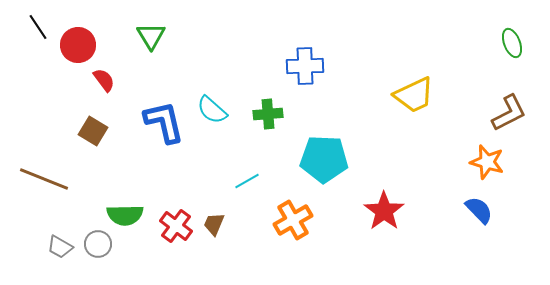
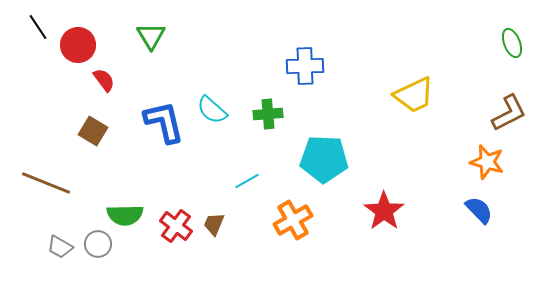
brown line: moved 2 px right, 4 px down
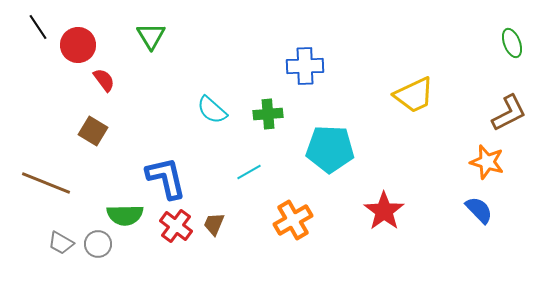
blue L-shape: moved 2 px right, 56 px down
cyan pentagon: moved 6 px right, 10 px up
cyan line: moved 2 px right, 9 px up
gray trapezoid: moved 1 px right, 4 px up
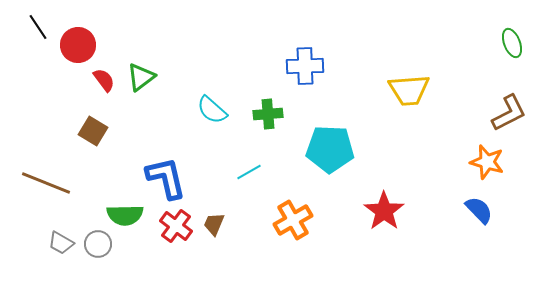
green triangle: moved 10 px left, 41 px down; rotated 24 degrees clockwise
yellow trapezoid: moved 5 px left, 5 px up; rotated 21 degrees clockwise
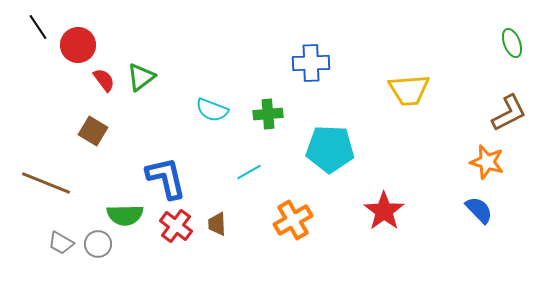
blue cross: moved 6 px right, 3 px up
cyan semicircle: rotated 20 degrees counterclockwise
brown trapezoid: moved 3 px right; rotated 25 degrees counterclockwise
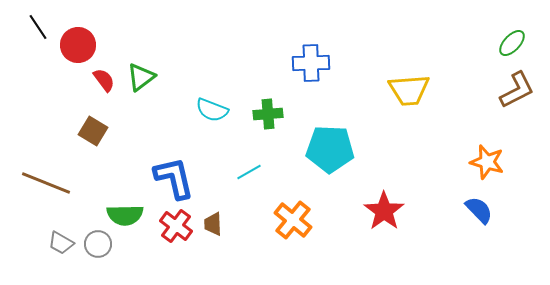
green ellipse: rotated 64 degrees clockwise
brown L-shape: moved 8 px right, 23 px up
blue L-shape: moved 8 px right
orange cross: rotated 21 degrees counterclockwise
brown trapezoid: moved 4 px left
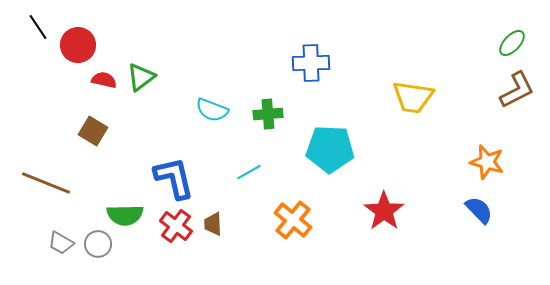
red semicircle: rotated 40 degrees counterclockwise
yellow trapezoid: moved 4 px right, 7 px down; rotated 12 degrees clockwise
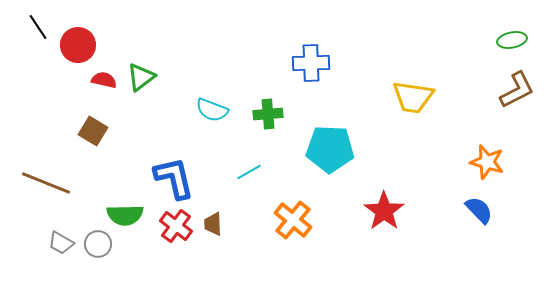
green ellipse: moved 3 px up; rotated 36 degrees clockwise
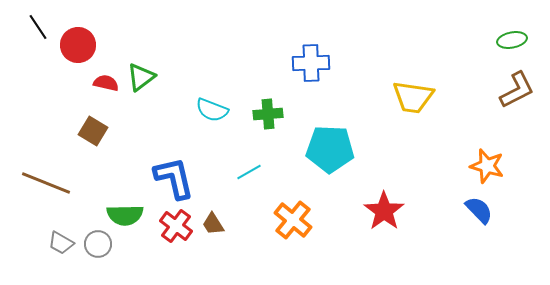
red semicircle: moved 2 px right, 3 px down
orange star: moved 4 px down
brown trapezoid: rotated 30 degrees counterclockwise
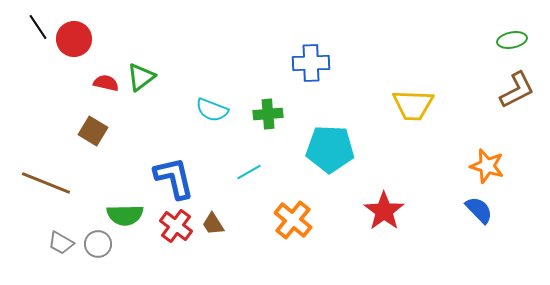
red circle: moved 4 px left, 6 px up
yellow trapezoid: moved 8 px down; rotated 6 degrees counterclockwise
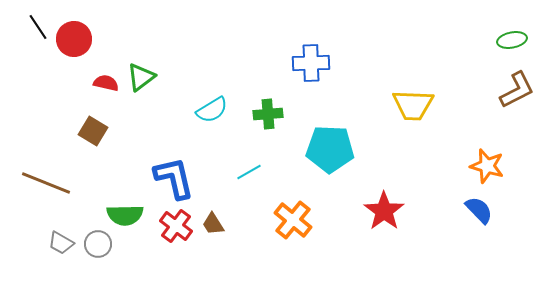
cyan semicircle: rotated 52 degrees counterclockwise
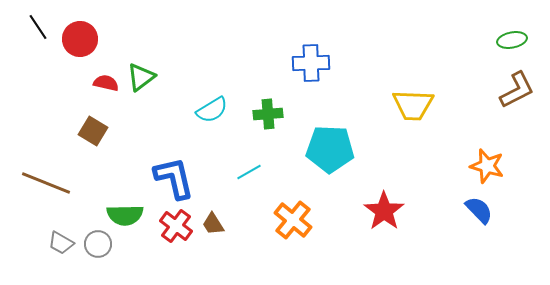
red circle: moved 6 px right
